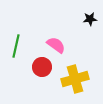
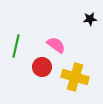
yellow cross: moved 2 px up; rotated 32 degrees clockwise
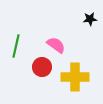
yellow cross: rotated 16 degrees counterclockwise
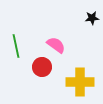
black star: moved 2 px right, 1 px up
green line: rotated 25 degrees counterclockwise
yellow cross: moved 5 px right, 5 px down
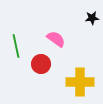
pink semicircle: moved 6 px up
red circle: moved 1 px left, 3 px up
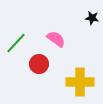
black star: rotated 16 degrees clockwise
green line: moved 3 px up; rotated 55 degrees clockwise
red circle: moved 2 px left
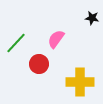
pink semicircle: rotated 90 degrees counterclockwise
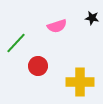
pink semicircle: moved 1 px right, 13 px up; rotated 144 degrees counterclockwise
red circle: moved 1 px left, 2 px down
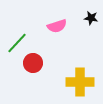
black star: moved 1 px left
green line: moved 1 px right
red circle: moved 5 px left, 3 px up
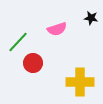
pink semicircle: moved 3 px down
green line: moved 1 px right, 1 px up
